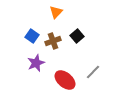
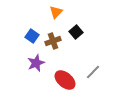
black square: moved 1 px left, 4 px up
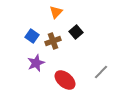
gray line: moved 8 px right
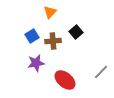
orange triangle: moved 6 px left
blue square: rotated 24 degrees clockwise
brown cross: rotated 14 degrees clockwise
purple star: rotated 12 degrees clockwise
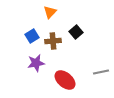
gray line: rotated 35 degrees clockwise
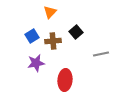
gray line: moved 18 px up
red ellipse: rotated 55 degrees clockwise
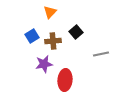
purple star: moved 8 px right, 1 px down
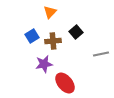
red ellipse: moved 3 px down; rotated 45 degrees counterclockwise
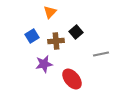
brown cross: moved 3 px right
red ellipse: moved 7 px right, 4 px up
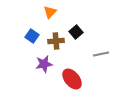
blue square: rotated 24 degrees counterclockwise
